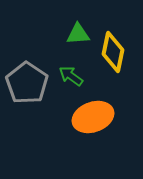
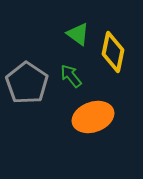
green triangle: rotated 40 degrees clockwise
green arrow: rotated 15 degrees clockwise
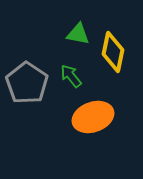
green triangle: rotated 25 degrees counterclockwise
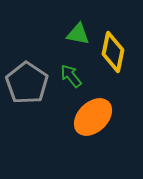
orange ellipse: rotated 24 degrees counterclockwise
